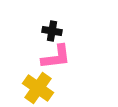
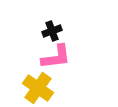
black cross: rotated 30 degrees counterclockwise
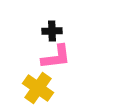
black cross: rotated 18 degrees clockwise
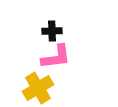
yellow cross: rotated 24 degrees clockwise
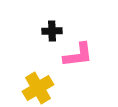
pink L-shape: moved 22 px right, 2 px up
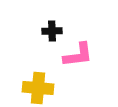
yellow cross: rotated 36 degrees clockwise
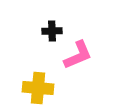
pink L-shape: rotated 16 degrees counterclockwise
